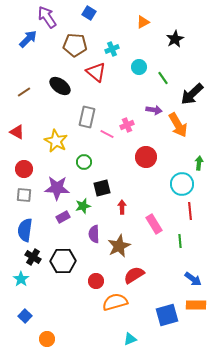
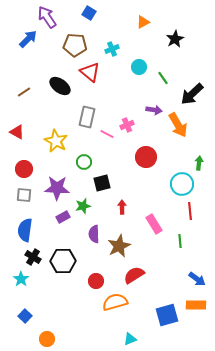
red triangle at (96, 72): moved 6 px left
black square at (102, 188): moved 5 px up
blue arrow at (193, 279): moved 4 px right
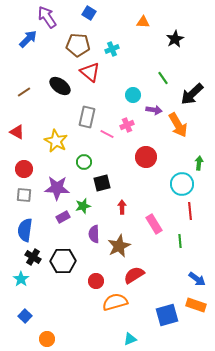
orange triangle at (143, 22): rotated 32 degrees clockwise
brown pentagon at (75, 45): moved 3 px right
cyan circle at (139, 67): moved 6 px left, 28 px down
orange rectangle at (196, 305): rotated 18 degrees clockwise
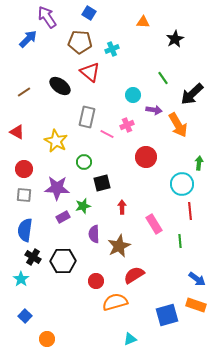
brown pentagon at (78, 45): moved 2 px right, 3 px up
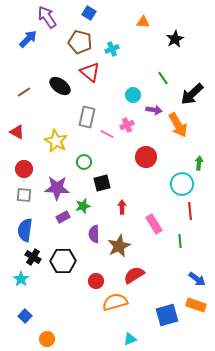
brown pentagon at (80, 42): rotated 10 degrees clockwise
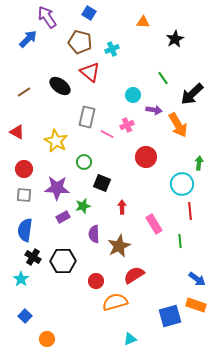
black square at (102, 183): rotated 36 degrees clockwise
blue square at (167, 315): moved 3 px right, 1 px down
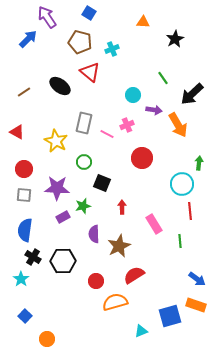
gray rectangle at (87, 117): moved 3 px left, 6 px down
red circle at (146, 157): moved 4 px left, 1 px down
cyan triangle at (130, 339): moved 11 px right, 8 px up
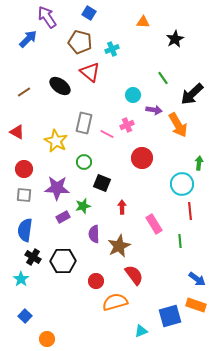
red semicircle at (134, 275): rotated 85 degrees clockwise
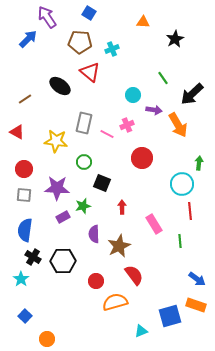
brown pentagon at (80, 42): rotated 10 degrees counterclockwise
brown line at (24, 92): moved 1 px right, 7 px down
yellow star at (56, 141): rotated 20 degrees counterclockwise
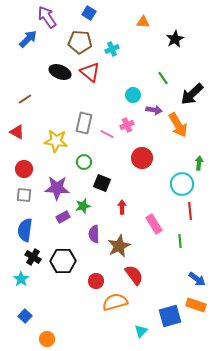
black ellipse at (60, 86): moved 14 px up; rotated 15 degrees counterclockwise
cyan triangle at (141, 331): rotated 24 degrees counterclockwise
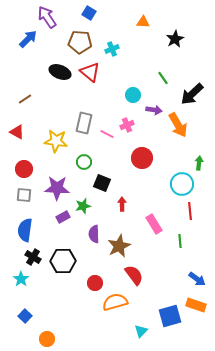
red arrow at (122, 207): moved 3 px up
red circle at (96, 281): moved 1 px left, 2 px down
